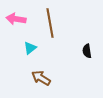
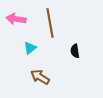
black semicircle: moved 12 px left
brown arrow: moved 1 px left, 1 px up
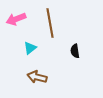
pink arrow: rotated 30 degrees counterclockwise
brown arrow: moved 3 px left; rotated 18 degrees counterclockwise
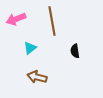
brown line: moved 2 px right, 2 px up
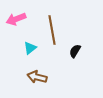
brown line: moved 9 px down
black semicircle: rotated 40 degrees clockwise
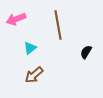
brown line: moved 6 px right, 5 px up
black semicircle: moved 11 px right, 1 px down
brown arrow: moved 3 px left, 2 px up; rotated 54 degrees counterclockwise
